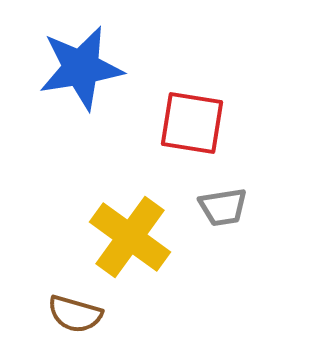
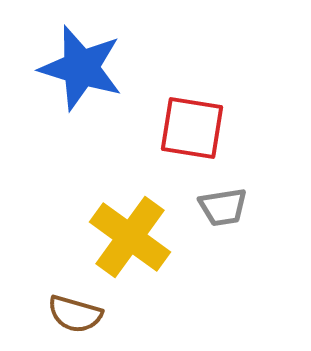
blue star: rotated 26 degrees clockwise
red square: moved 5 px down
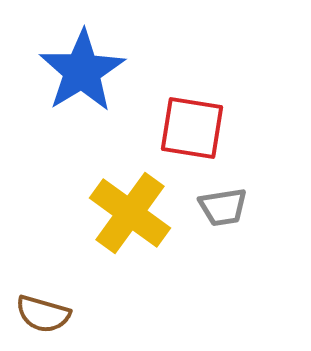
blue star: moved 1 px right, 3 px down; rotated 24 degrees clockwise
yellow cross: moved 24 px up
brown semicircle: moved 32 px left
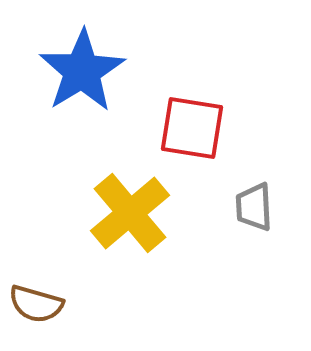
gray trapezoid: moved 31 px right; rotated 96 degrees clockwise
yellow cross: rotated 14 degrees clockwise
brown semicircle: moved 7 px left, 10 px up
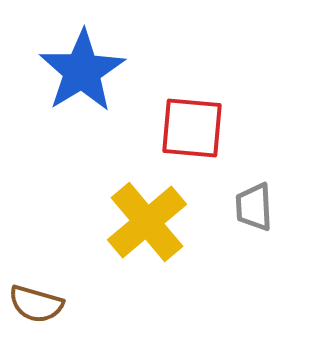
red square: rotated 4 degrees counterclockwise
yellow cross: moved 17 px right, 9 px down
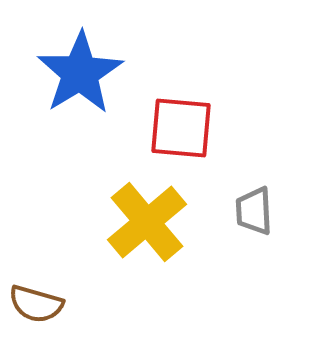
blue star: moved 2 px left, 2 px down
red square: moved 11 px left
gray trapezoid: moved 4 px down
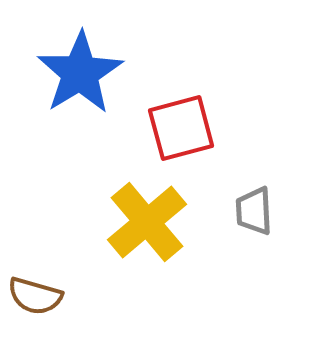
red square: rotated 20 degrees counterclockwise
brown semicircle: moved 1 px left, 8 px up
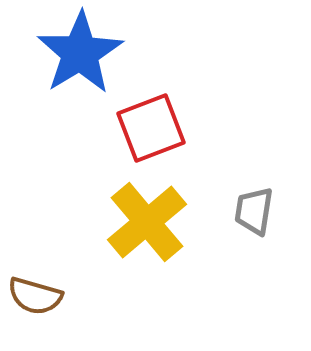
blue star: moved 20 px up
red square: moved 30 px left; rotated 6 degrees counterclockwise
gray trapezoid: rotated 12 degrees clockwise
